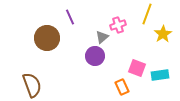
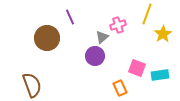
orange rectangle: moved 2 px left, 1 px down
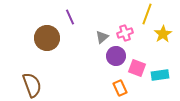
pink cross: moved 7 px right, 8 px down
purple circle: moved 21 px right
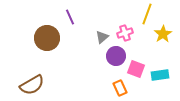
pink square: moved 1 px left, 1 px down
brown semicircle: rotated 80 degrees clockwise
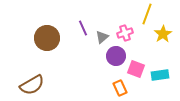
purple line: moved 13 px right, 11 px down
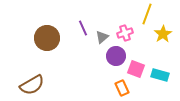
cyan rectangle: rotated 24 degrees clockwise
orange rectangle: moved 2 px right
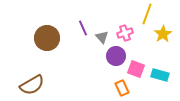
gray triangle: rotated 32 degrees counterclockwise
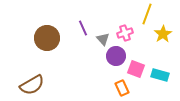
gray triangle: moved 1 px right, 2 px down
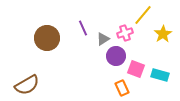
yellow line: moved 4 px left, 1 px down; rotated 20 degrees clockwise
gray triangle: rotated 40 degrees clockwise
brown semicircle: moved 5 px left
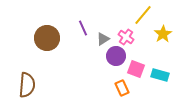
pink cross: moved 1 px right, 4 px down; rotated 35 degrees counterclockwise
brown semicircle: rotated 55 degrees counterclockwise
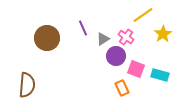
yellow line: rotated 15 degrees clockwise
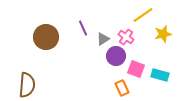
yellow star: rotated 18 degrees clockwise
brown circle: moved 1 px left, 1 px up
